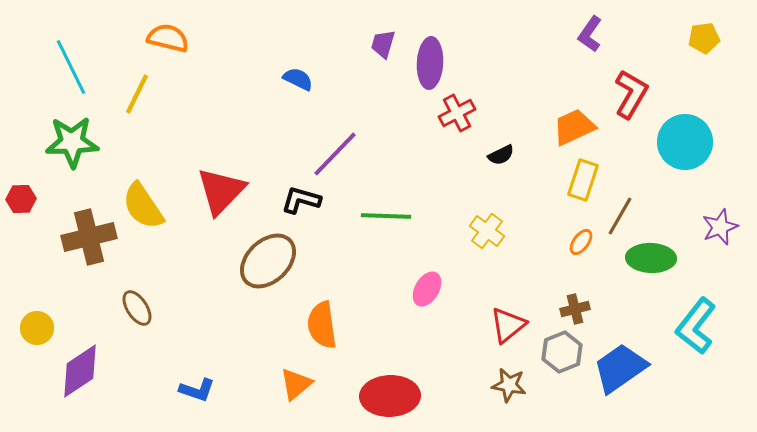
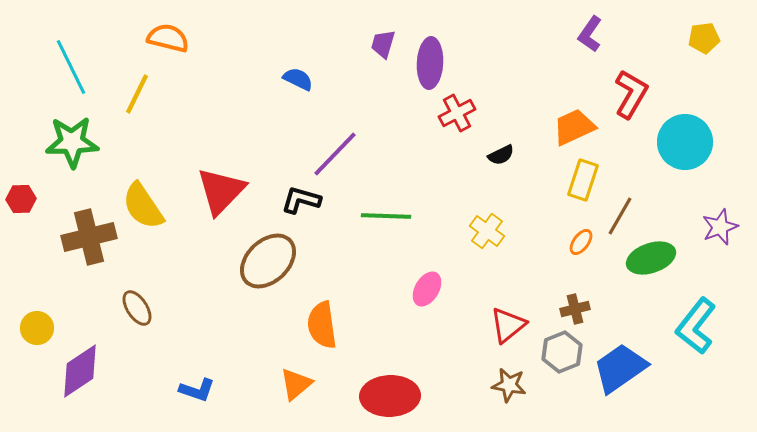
green ellipse at (651, 258): rotated 21 degrees counterclockwise
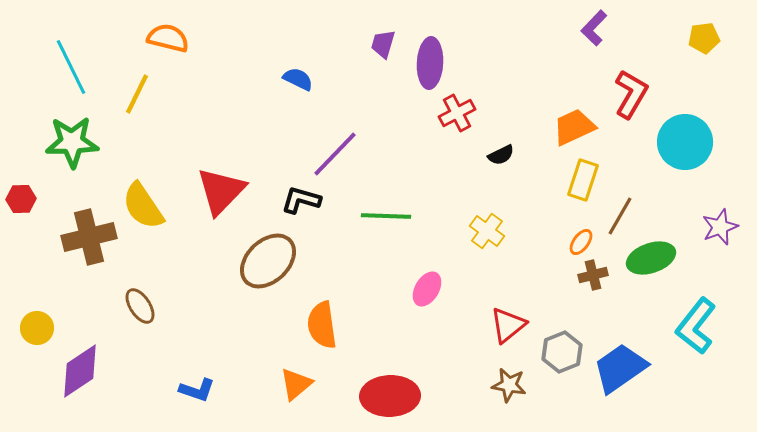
purple L-shape at (590, 34): moved 4 px right, 6 px up; rotated 9 degrees clockwise
brown ellipse at (137, 308): moved 3 px right, 2 px up
brown cross at (575, 309): moved 18 px right, 34 px up
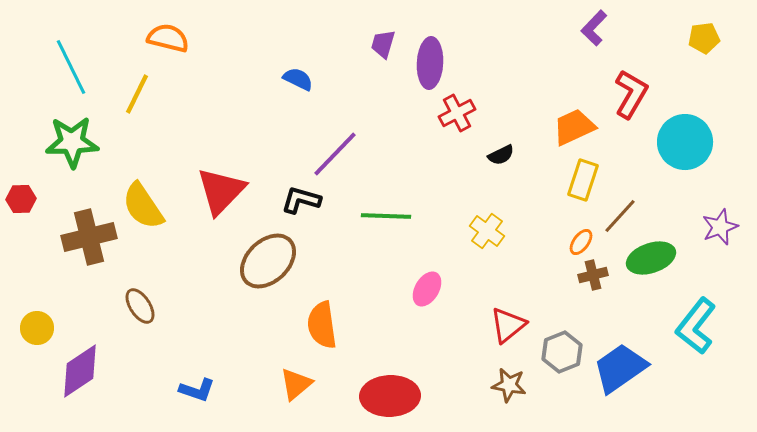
brown line at (620, 216): rotated 12 degrees clockwise
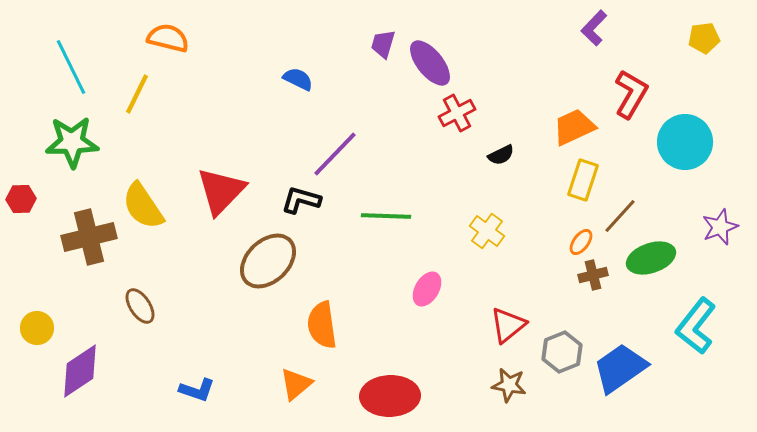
purple ellipse at (430, 63): rotated 42 degrees counterclockwise
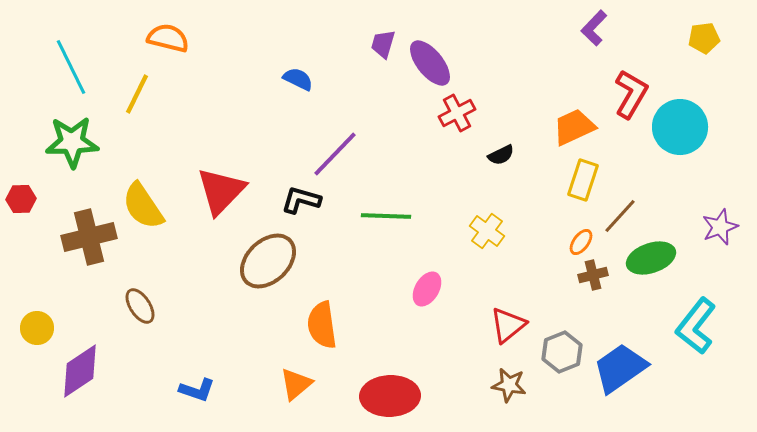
cyan circle at (685, 142): moved 5 px left, 15 px up
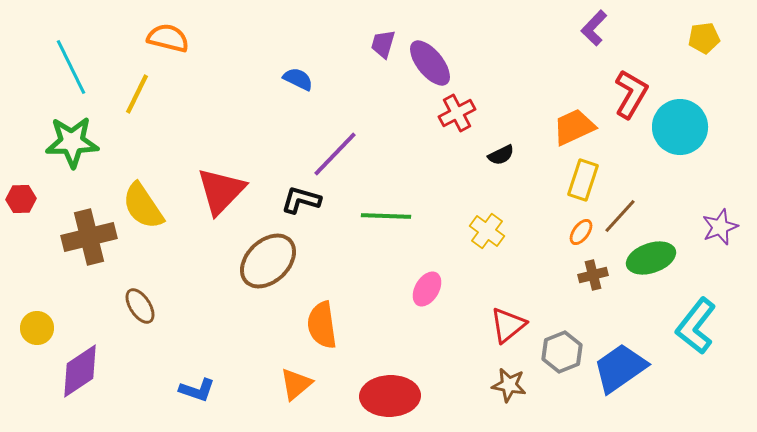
orange ellipse at (581, 242): moved 10 px up
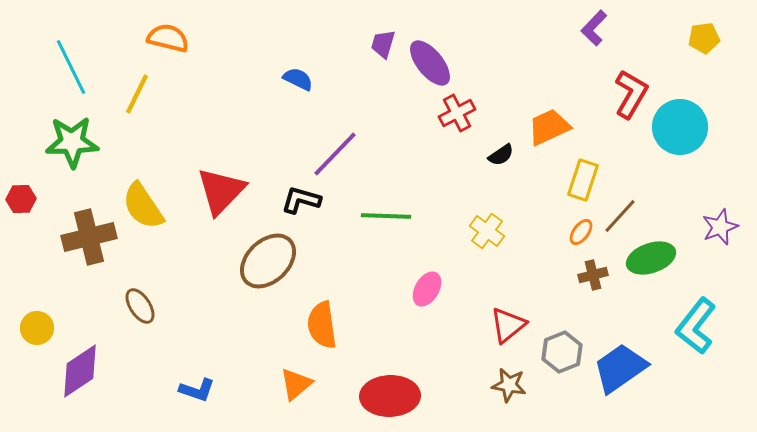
orange trapezoid at (574, 127): moved 25 px left
black semicircle at (501, 155): rotated 8 degrees counterclockwise
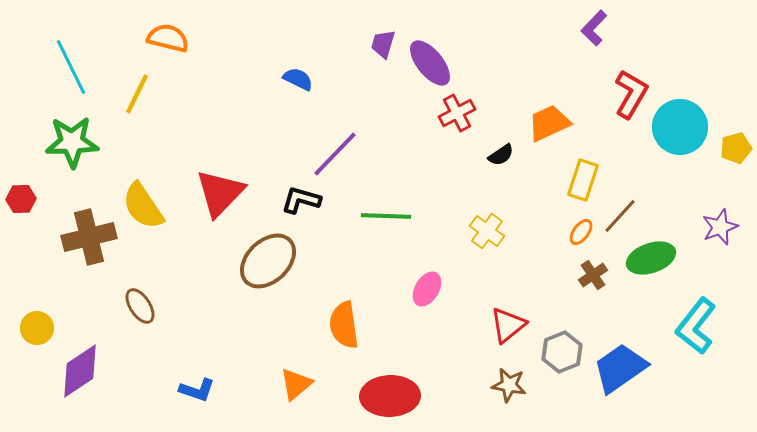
yellow pentagon at (704, 38): moved 32 px right, 110 px down; rotated 8 degrees counterclockwise
orange trapezoid at (549, 127): moved 4 px up
red triangle at (221, 191): moved 1 px left, 2 px down
brown cross at (593, 275): rotated 20 degrees counterclockwise
orange semicircle at (322, 325): moved 22 px right
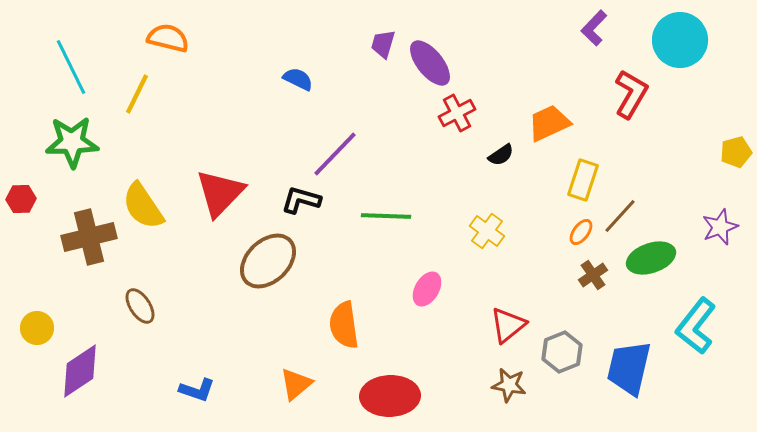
cyan circle at (680, 127): moved 87 px up
yellow pentagon at (736, 148): moved 4 px down
blue trapezoid at (620, 368): moved 9 px right; rotated 42 degrees counterclockwise
